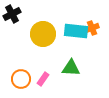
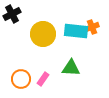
orange cross: moved 1 px up
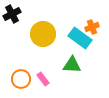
cyan rectangle: moved 4 px right, 7 px down; rotated 30 degrees clockwise
green triangle: moved 1 px right, 3 px up
pink rectangle: rotated 72 degrees counterclockwise
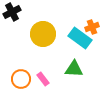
black cross: moved 2 px up
green triangle: moved 2 px right, 4 px down
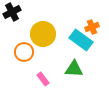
cyan rectangle: moved 1 px right, 2 px down
orange circle: moved 3 px right, 27 px up
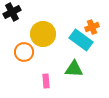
pink rectangle: moved 3 px right, 2 px down; rotated 32 degrees clockwise
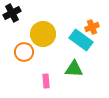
black cross: moved 1 px down
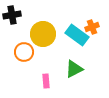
black cross: moved 2 px down; rotated 18 degrees clockwise
cyan rectangle: moved 4 px left, 5 px up
green triangle: rotated 30 degrees counterclockwise
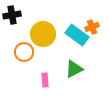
pink rectangle: moved 1 px left, 1 px up
